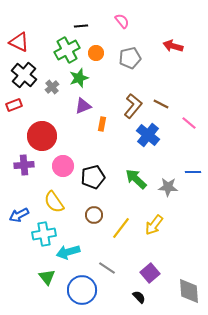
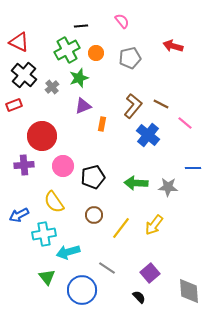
pink line: moved 4 px left
blue line: moved 4 px up
green arrow: moved 4 px down; rotated 40 degrees counterclockwise
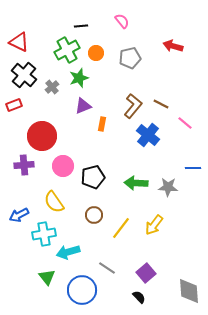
purple square: moved 4 px left
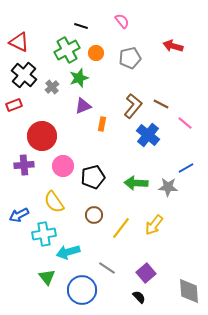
black line: rotated 24 degrees clockwise
blue line: moved 7 px left; rotated 28 degrees counterclockwise
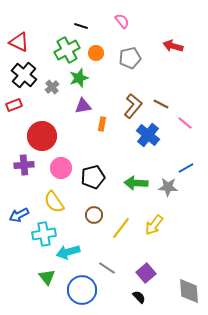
purple triangle: rotated 12 degrees clockwise
pink circle: moved 2 px left, 2 px down
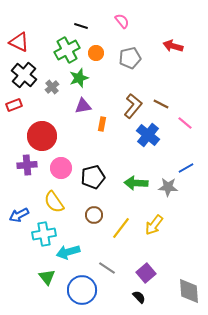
purple cross: moved 3 px right
